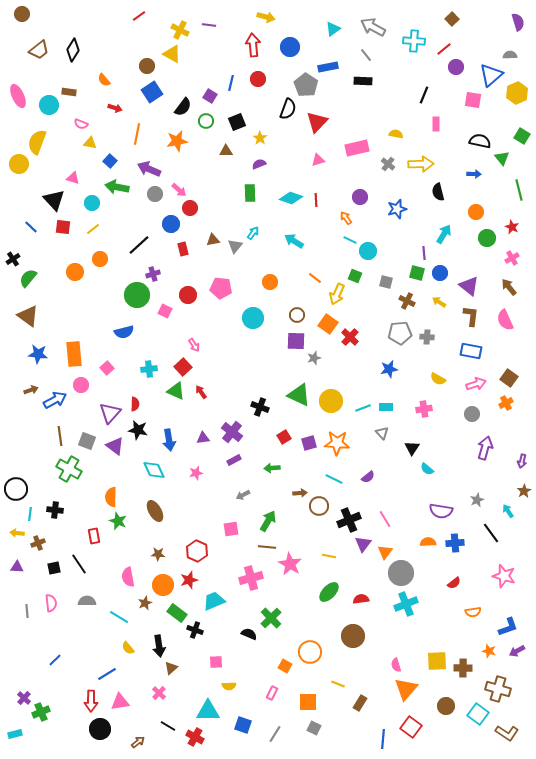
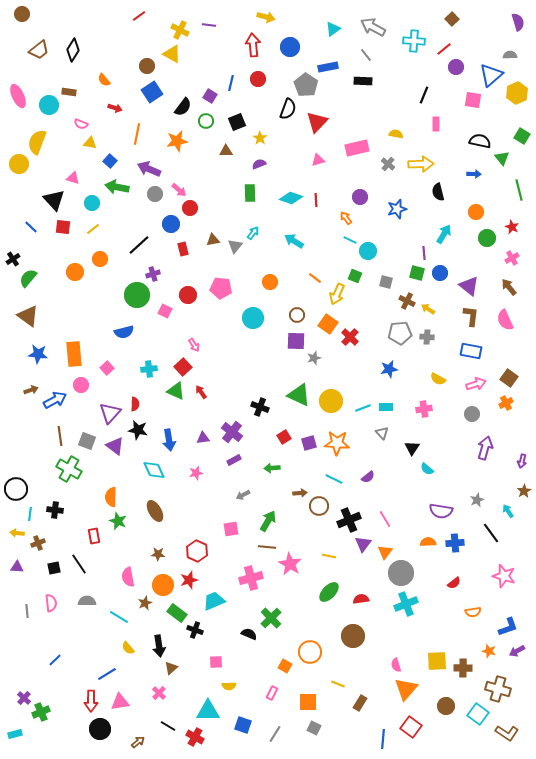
yellow arrow at (439, 302): moved 11 px left, 7 px down
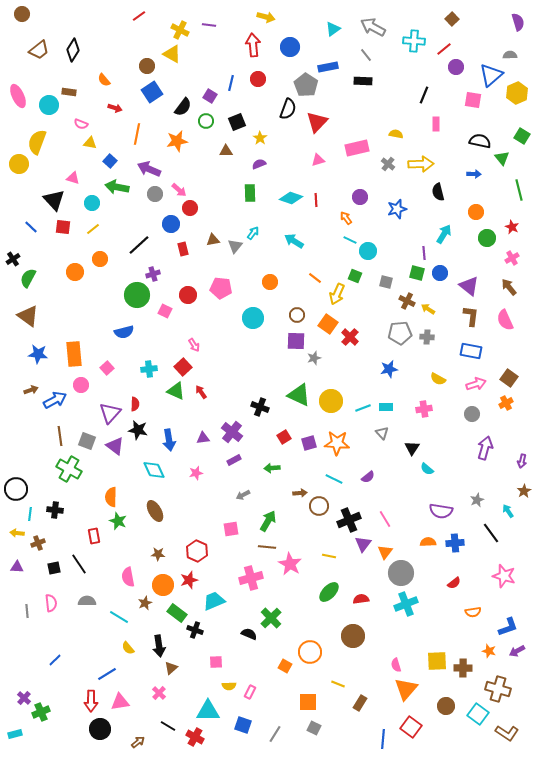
green semicircle at (28, 278): rotated 12 degrees counterclockwise
pink rectangle at (272, 693): moved 22 px left, 1 px up
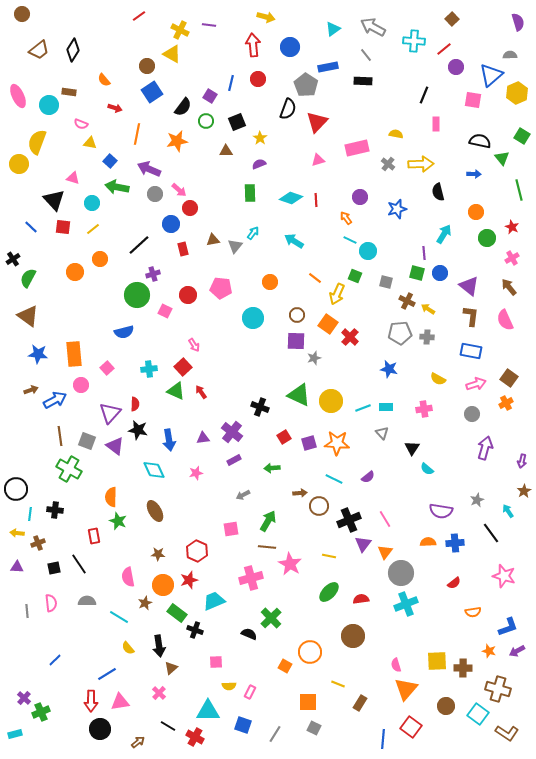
blue star at (389, 369): rotated 24 degrees clockwise
